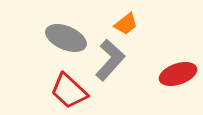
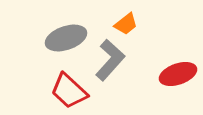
gray ellipse: rotated 42 degrees counterclockwise
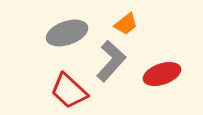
gray ellipse: moved 1 px right, 5 px up
gray L-shape: moved 1 px right, 1 px down
red ellipse: moved 16 px left
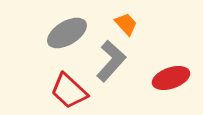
orange trapezoid: rotated 95 degrees counterclockwise
gray ellipse: rotated 12 degrees counterclockwise
red ellipse: moved 9 px right, 4 px down
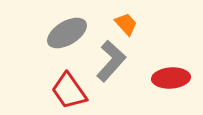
red ellipse: rotated 15 degrees clockwise
red trapezoid: rotated 12 degrees clockwise
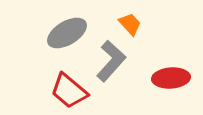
orange trapezoid: moved 4 px right
red trapezoid: rotated 15 degrees counterclockwise
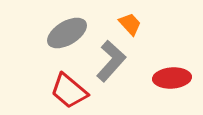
red ellipse: moved 1 px right
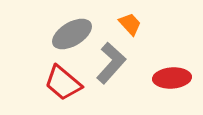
gray ellipse: moved 5 px right, 1 px down
gray L-shape: moved 2 px down
red trapezoid: moved 6 px left, 8 px up
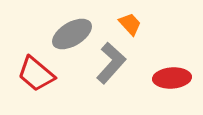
red trapezoid: moved 27 px left, 9 px up
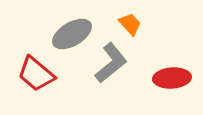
gray L-shape: rotated 9 degrees clockwise
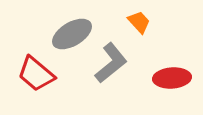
orange trapezoid: moved 9 px right, 2 px up
